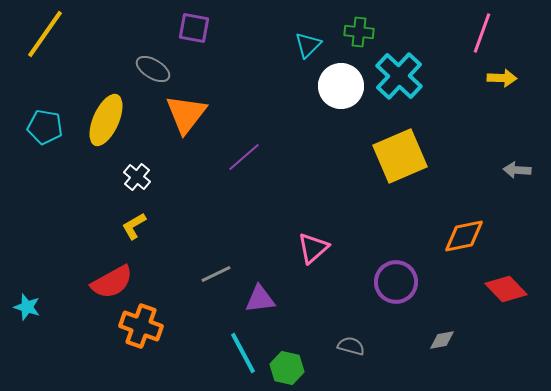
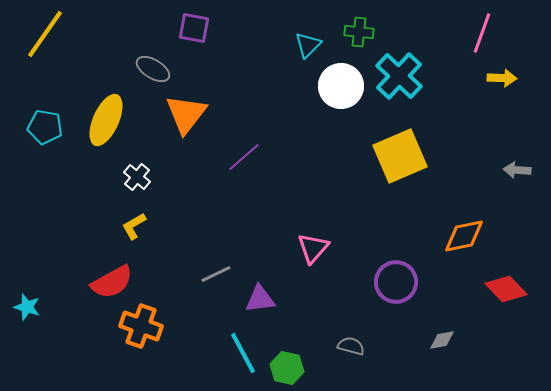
pink triangle: rotated 8 degrees counterclockwise
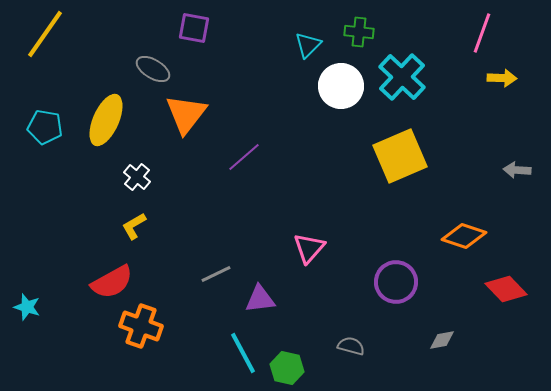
cyan cross: moved 3 px right, 1 px down
orange diamond: rotated 30 degrees clockwise
pink triangle: moved 4 px left
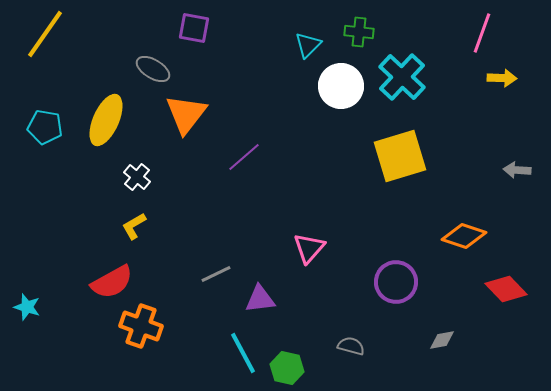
yellow square: rotated 6 degrees clockwise
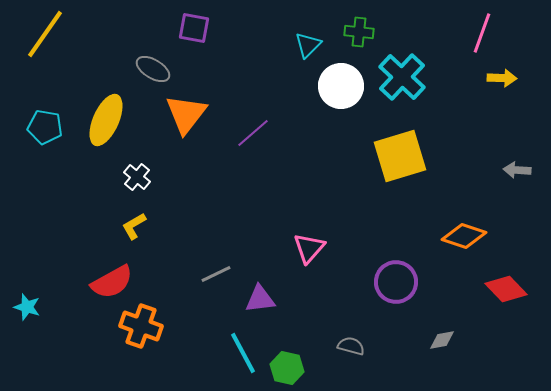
purple line: moved 9 px right, 24 px up
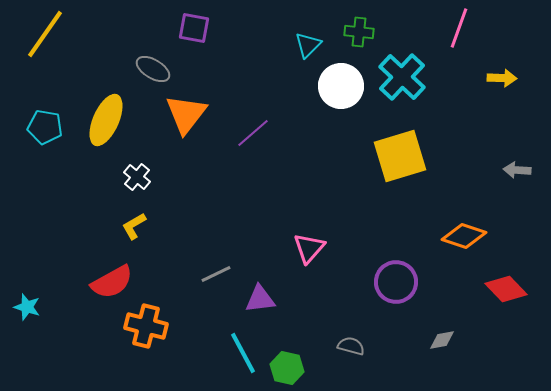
pink line: moved 23 px left, 5 px up
orange cross: moved 5 px right; rotated 6 degrees counterclockwise
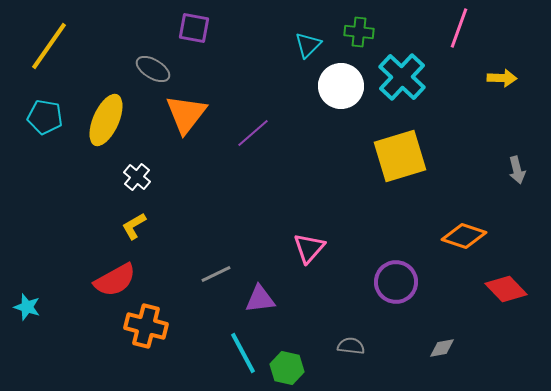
yellow line: moved 4 px right, 12 px down
cyan pentagon: moved 10 px up
gray arrow: rotated 108 degrees counterclockwise
red semicircle: moved 3 px right, 2 px up
gray diamond: moved 8 px down
gray semicircle: rotated 8 degrees counterclockwise
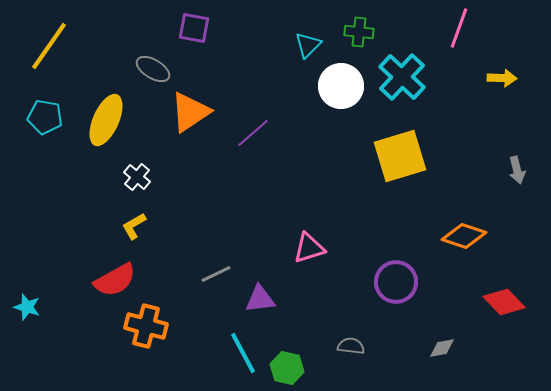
orange triangle: moved 4 px right, 2 px up; rotated 18 degrees clockwise
pink triangle: rotated 32 degrees clockwise
red diamond: moved 2 px left, 13 px down
